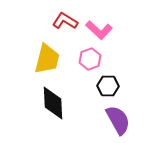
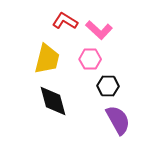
pink hexagon: rotated 20 degrees clockwise
black diamond: moved 2 px up; rotated 12 degrees counterclockwise
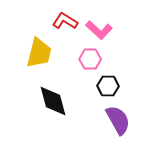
yellow trapezoid: moved 8 px left, 6 px up
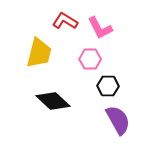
pink L-shape: moved 1 px right, 2 px up; rotated 20 degrees clockwise
black diamond: rotated 32 degrees counterclockwise
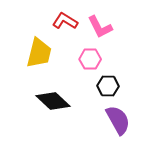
pink L-shape: moved 1 px up
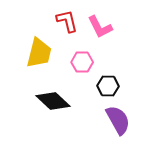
red L-shape: moved 2 px right; rotated 45 degrees clockwise
pink hexagon: moved 8 px left, 3 px down
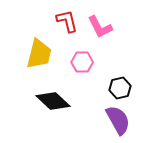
yellow trapezoid: moved 1 px down
black hexagon: moved 12 px right, 2 px down; rotated 15 degrees counterclockwise
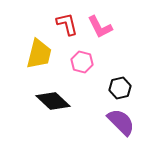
red L-shape: moved 3 px down
pink hexagon: rotated 15 degrees clockwise
purple semicircle: moved 3 px right, 2 px down; rotated 16 degrees counterclockwise
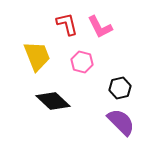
yellow trapezoid: moved 2 px left, 2 px down; rotated 36 degrees counterclockwise
